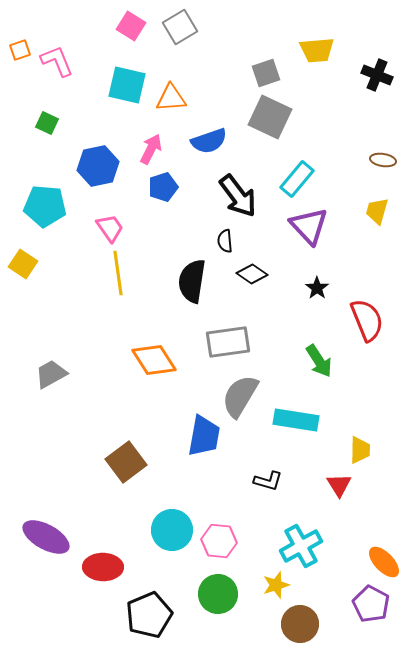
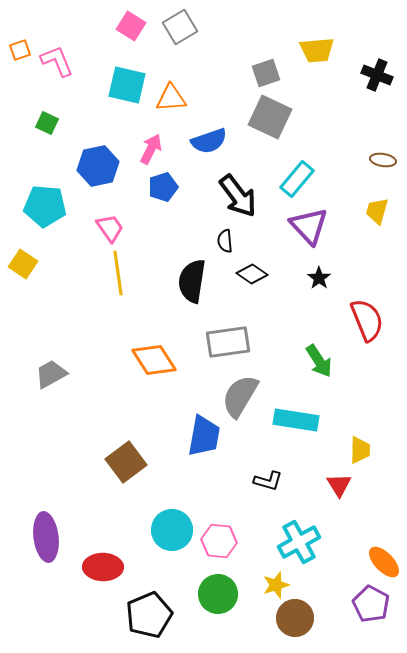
black star at (317, 288): moved 2 px right, 10 px up
purple ellipse at (46, 537): rotated 54 degrees clockwise
cyan cross at (301, 546): moved 2 px left, 4 px up
brown circle at (300, 624): moved 5 px left, 6 px up
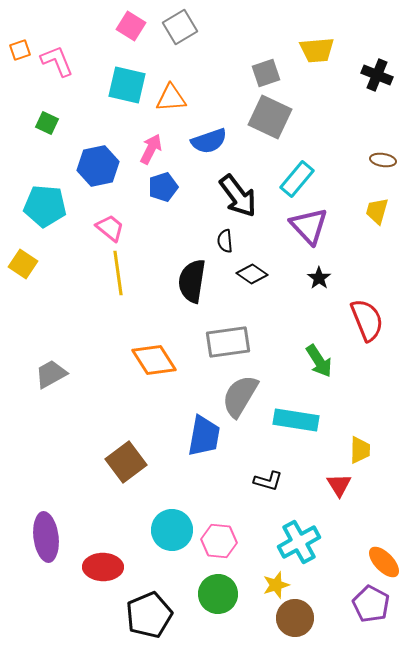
pink trapezoid at (110, 228): rotated 16 degrees counterclockwise
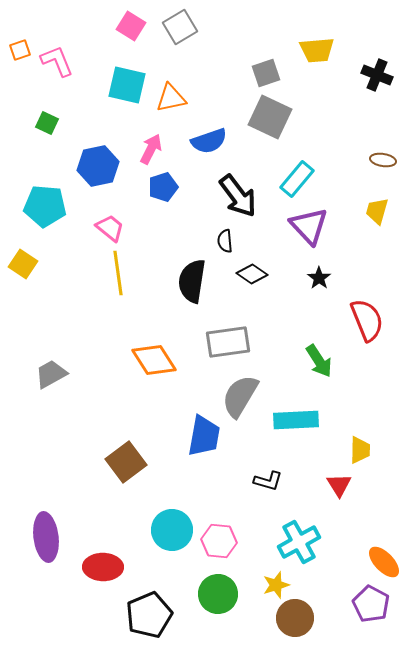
orange triangle at (171, 98): rotated 8 degrees counterclockwise
cyan rectangle at (296, 420): rotated 12 degrees counterclockwise
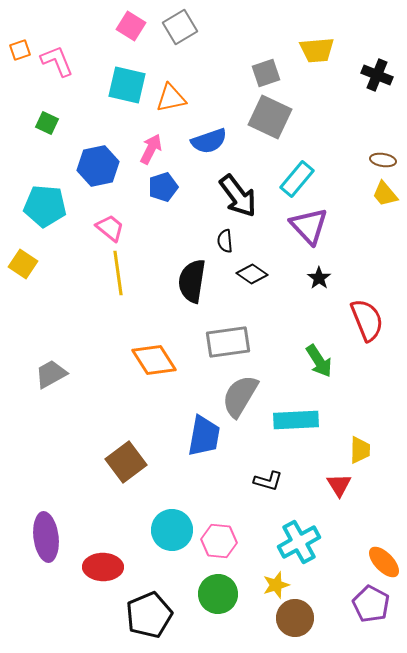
yellow trapezoid at (377, 211): moved 8 px right, 17 px up; rotated 56 degrees counterclockwise
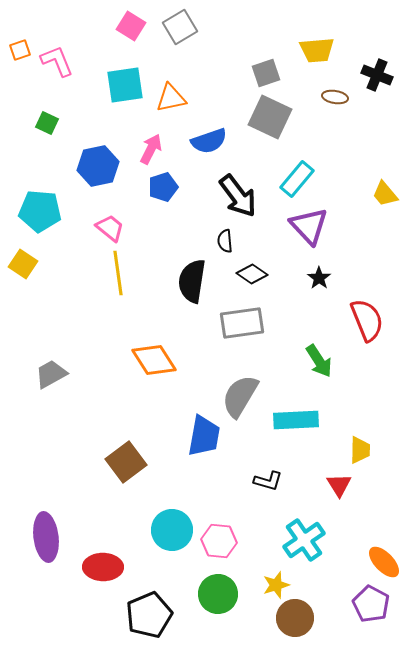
cyan square at (127, 85): moved 2 px left; rotated 21 degrees counterclockwise
brown ellipse at (383, 160): moved 48 px left, 63 px up
cyan pentagon at (45, 206): moved 5 px left, 5 px down
gray rectangle at (228, 342): moved 14 px right, 19 px up
cyan cross at (299, 542): moved 5 px right, 2 px up; rotated 6 degrees counterclockwise
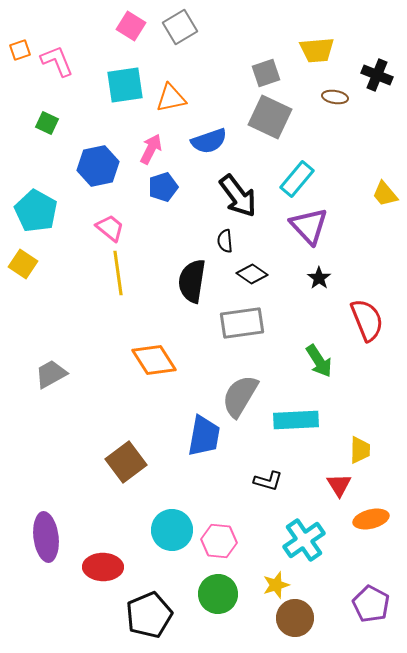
cyan pentagon at (40, 211): moved 4 px left; rotated 24 degrees clockwise
orange ellipse at (384, 562): moved 13 px left, 43 px up; rotated 60 degrees counterclockwise
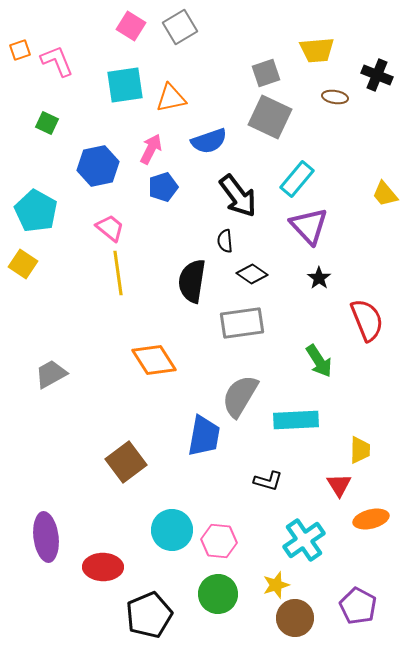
purple pentagon at (371, 604): moved 13 px left, 2 px down
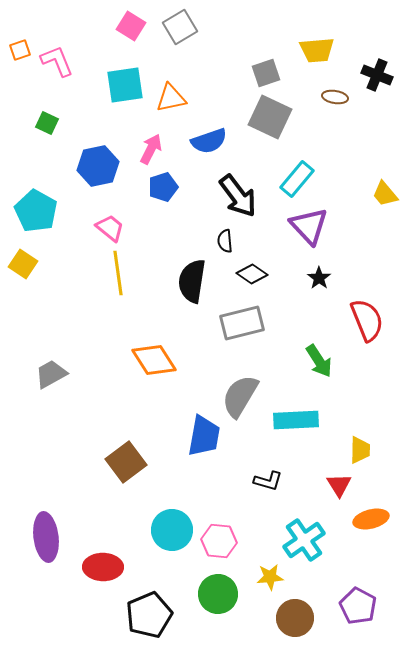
gray rectangle at (242, 323): rotated 6 degrees counterclockwise
yellow star at (276, 585): moved 6 px left, 8 px up; rotated 12 degrees clockwise
